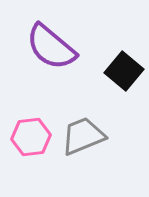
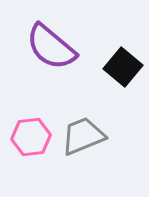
black square: moved 1 px left, 4 px up
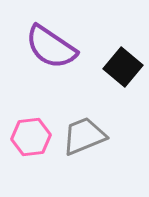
purple semicircle: rotated 6 degrees counterclockwise
gray trapezoid: moved 1 px right
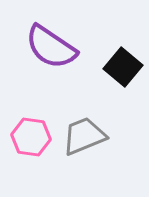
pink hexagon: rotated 15 degrees clockwise
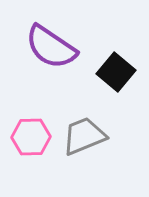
black square: moved 7 px left, 5 px down
pink hexagon: rotated 9 degrees counterclockwise
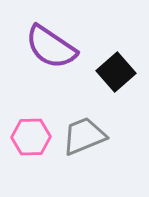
black square: rotated 9 degrees clockwise
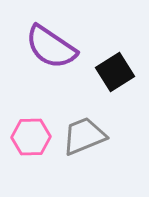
black square: moved 1 px left; rotated 9 degrees clockwise
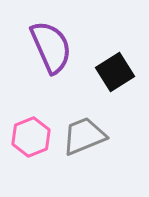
purple semicircle: rotated 148 degrees counterclockwise
pink hexagon: rotated 21 degrees counterclockwise
